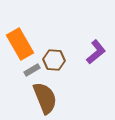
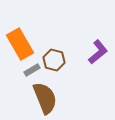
purple L-shape: moved 2 px right
brown hexagon: rotated 10 degrees clockwise
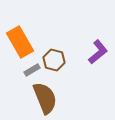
orange rectangle: moved 2 px up
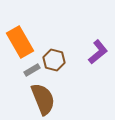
brown semicircle: moved 2 px left, 1 px down
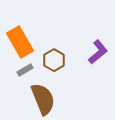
brown hexagon: rotated 15 degrees clockwise
gray rectangle: moved 7 px left
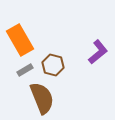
orange rectangle: moved 2 px up
brown hexagon: moved 1 px left, 5 px down; rotated 15 degrees counterclockwise
brown semicircle: moved 1 px left, 1 px up
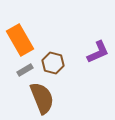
purple L-shape: rotated 15 degrees clockwise
brown hexagon: moved 2 px up
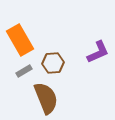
brown hexagon: rotated 20 degrees counterclockwise
gray rectangle: moved 1 px left, 1 px down
brown semicircle: moved 4 px right
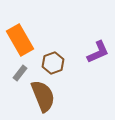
brown hexagon: rotated 15 degrees counterclockwise
gray rectangle: moved 4 px left, 2 px down; rotated 21 degrees counterclockwise
brown semicircle: moved 3 px left, 2 px up
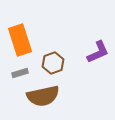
orange rectangle: rotated 12 degrees clockwise
gray rectangle: rotated 35 degrees clockwise
brown semicircle: rotated 100 degrees clockwise
